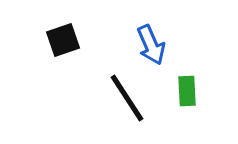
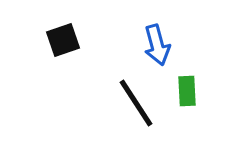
blue arrow: moved 6 px right; rotated 9 degrees clockwise
black line: moved 9 px right, 5 px down
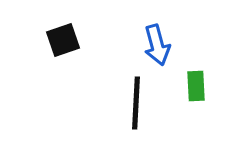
green rectangle: moved 9 px right, 5 px up
black line: rotated 36 degrees clockwise
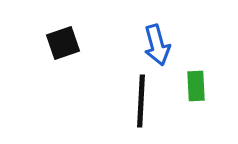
black square: moved 3 px down
black line: moved 5 px right, 2 px up
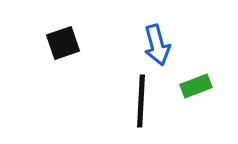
green rectangle: rotated 72 degrees clockwise
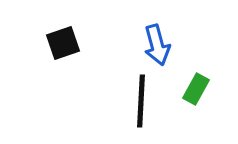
green rectangle: moved 3 px down; rotated 40 degrees counterclockwise
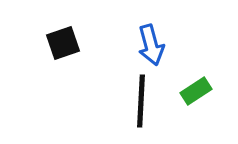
blue arrow: moved 6 px left
green rectangle: moved 2 px down; rotated 28 degrees clockwise
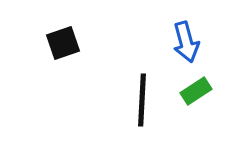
blue arrow: moved 35 px right, 3 px up
black line: moved 1 px right, 1 px up
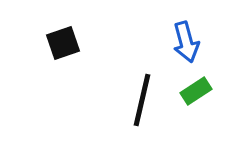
black line: rotated 10 degrees clockwise
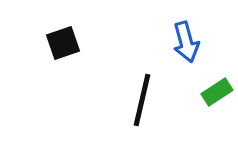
green rectangle: moved 21 px right, 1 px down
